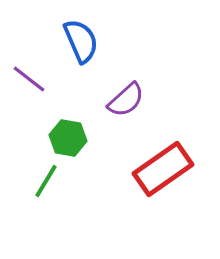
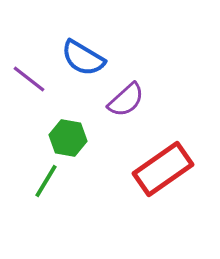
blue semicircle: moved 2 px right, 17 px down; rotated 144 degrees clockwise
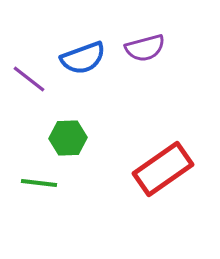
blue semicircle: rotated 51 degrees counterclockwise
purple semicircle: moved 19 px right, 52 px up; rotated 27 degrees clockwise
green hexagon: rotated 12 degrees counterclockwise
green line: moved 7 px left, 2 px down; rotated 66 degrees clockwise
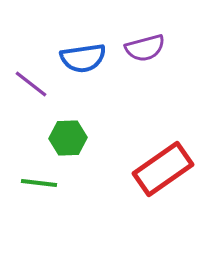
blue semicircle: rotated 12 degrees clockwise
purple line: moved 2 px right, 5 px down
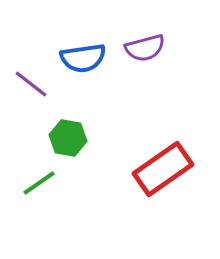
green hexagon: rotated 12 degrees clockwise
green line: rotated 42 degrees counterclockwise
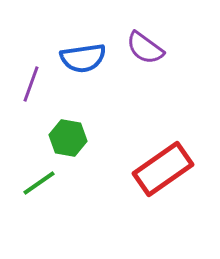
purple semicircle: rotated 51 degrees clockwise
purple line: rotated 72 degrees clockwise
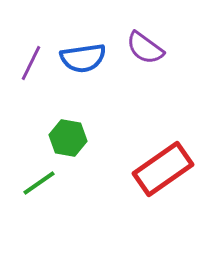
purple line: moved 21 px up; rotated 6 degrees clockwise
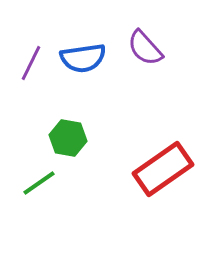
purple semicircle: rotated 12 degrees clockwise
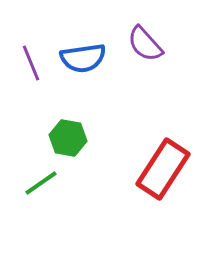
purple semicircle: moved 4 px up
purple line: rotated 48 degrees counterclockwise
red rectangle: rotated 22 degrees counterclockwise
green line: moved 2 px right
